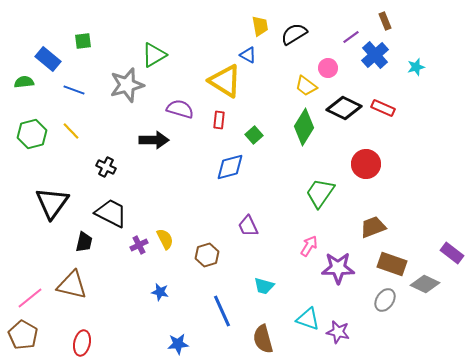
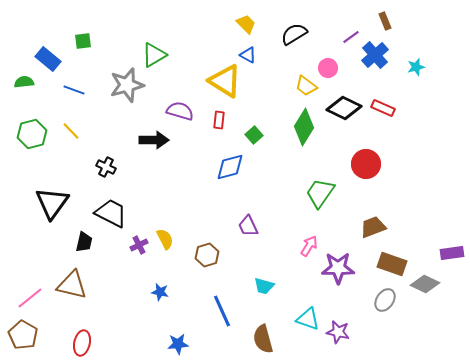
yellow trapezoid at (260, 26): moved 14 px left, 2 px up; rotated 35 degrees counterclockwise
purple semicircle at (180, 109): moved 2 px down
purple rectangle at (452, 253): rotated 45 degrees counterclockwise
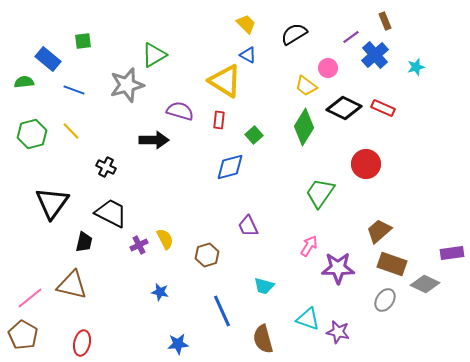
brown trapezoid at (373, 227): moved 6 px right, 4 px down; rotated 20 degrees counterclockwise
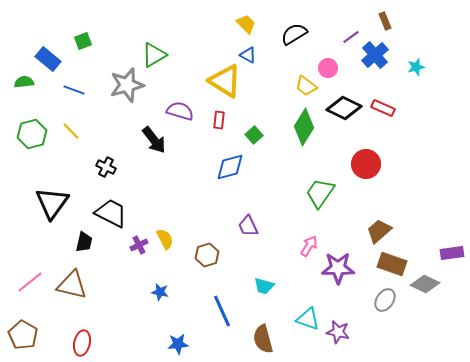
green square at (83, 41): rotated 12 degrees counterclockwise
black arrow at (154, 140): rotated 52 degrees clockwise
pink line at (30, 298): moved 16 px up
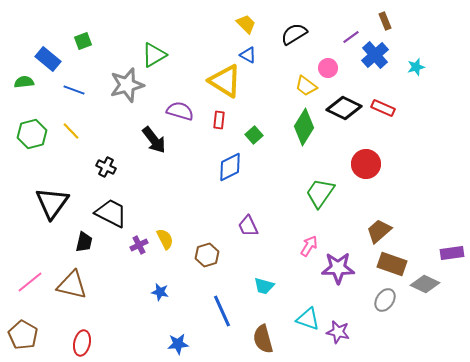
blue diamond at (230, 167): rotated 12 degrees counterclockwise
